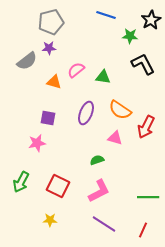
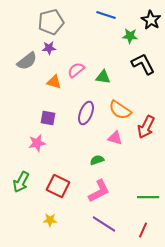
black star: rotated 12 degrees counterclockwise
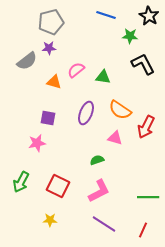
black star: moved 2 px left, 4 px up
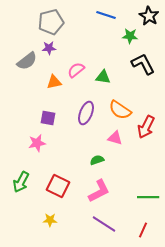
orange triangle: rotated 28 degrees counterclockwise
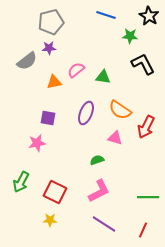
red square: moved 3 px left, 6 px down
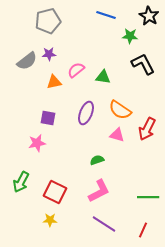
gray pentagon: moved 3 px left, 1 px up
purple star: moved 6 px down
red arrow: moved 1 px right, 2 px down
pink triangle: moved 2 px right, 3 px up
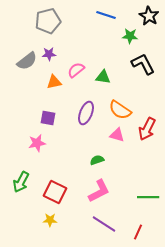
red line: moved 5 px left, 2 px down
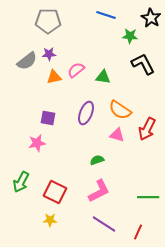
black star: moved 2 px right, 2 px down
gray pentagon: rotated 15 degrees clockwise
orange triangle: moved 5 px up
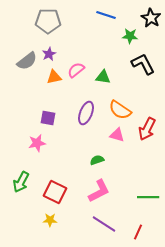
purple star: rotated 24 degrees counterclockwise
